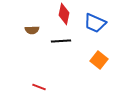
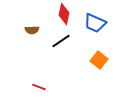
black line: rotated 30 degrees counterclockwise
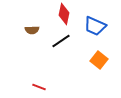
blue trapezoid: moved 3 px down
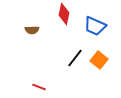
black line: moved 14 px right, 17 px down; rotated 18 degrees counterclockwise
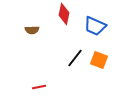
orange square: rotated 18 degrees counterclockwise
red line: rotated 32 degrees counterclockwise
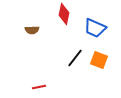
blue trapezoid: moved 2 px down
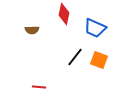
black line: moved 1 px up
red line: rotated 16 degrees clockwise
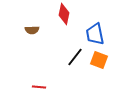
blue trapezoid: moved 6 px down; rotated 55 degrees clockwise
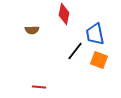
black line: moved 6 px up
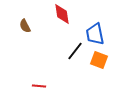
red diamond: moved 2 px left; rotated 20 degrees counterclockwise
brown semicircle: moved 7 px left, 4 px up; rotated 64 degrees clockwise
red line: moved 1 px up
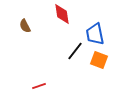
red line: rotated 24 degrees counterclockwise
